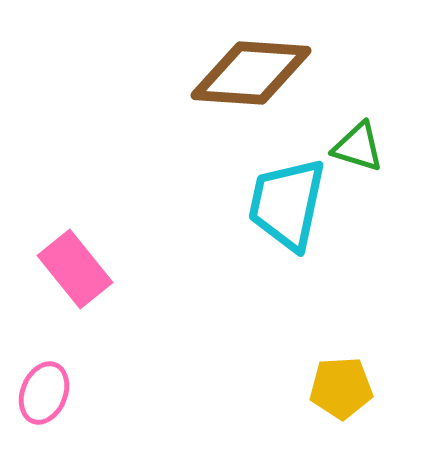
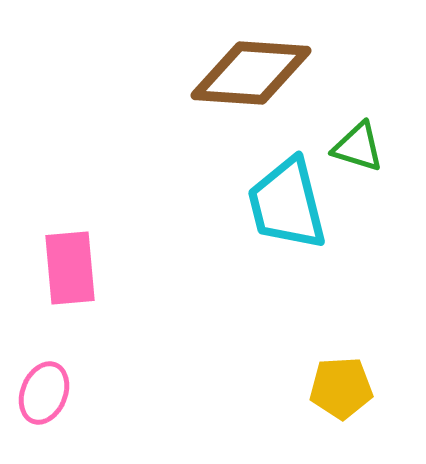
cyan trapezoid: rotated 26 degrees counterclockwise
pink rectangle: moved 5 px left, 1 px up; rotated 34 degrees clockwise
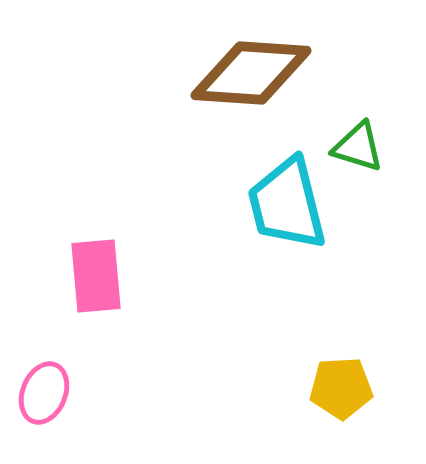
pink rectangle: moved 26 px right, 8 px down
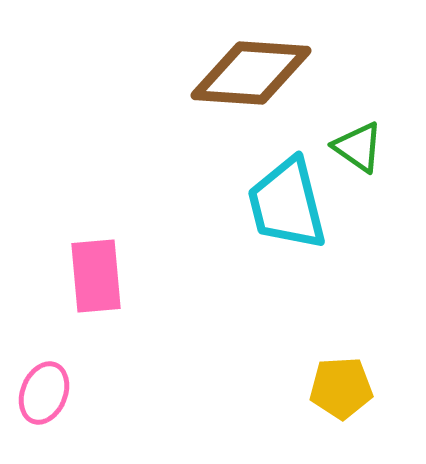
green triangle: rotated 18 degrees clockwise
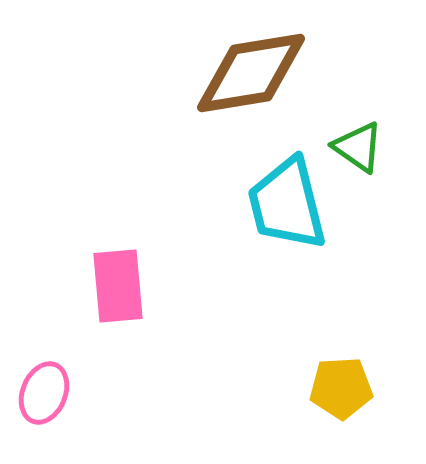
brown diamond: rotated 13 degrees counterclockwise
pink rectangle: moved 22 px right, 10 px down
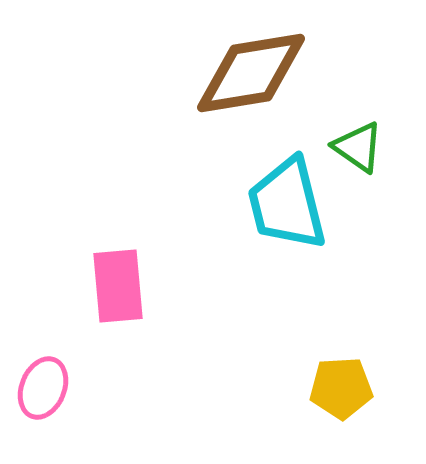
pink ellipse: moved 1 px left, 5 px up
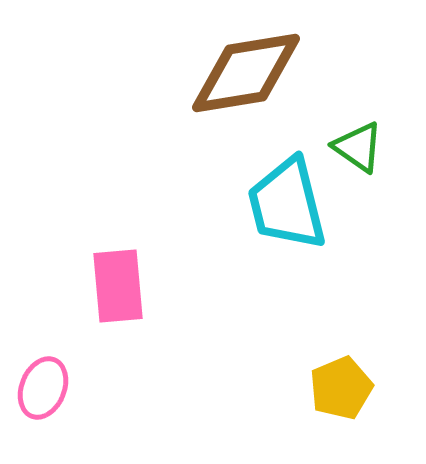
brown diamond: moved 5 px left
yellow pentagon: rotated 20 degrees counterclockwise
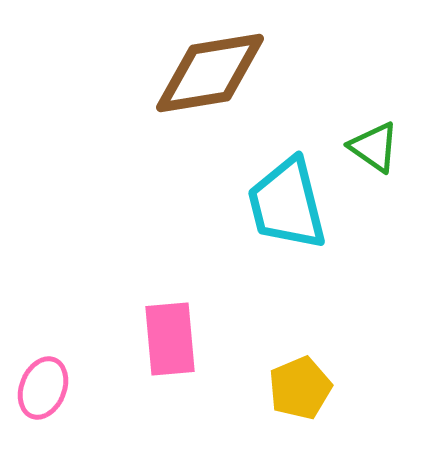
brown diamond: moved 36 px left
green triangle: moved 16 px right
pink rectangle: moved 52 px right, 53 px down
yellow pentagon: moved 41 px left
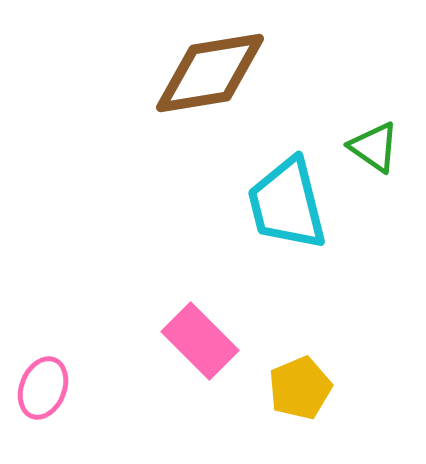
pink rectangle: moved 30 px right, 2 px down; rotated 40 degrees counterclockwise
